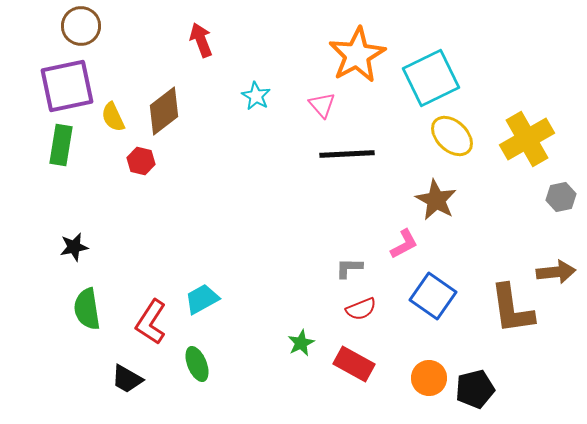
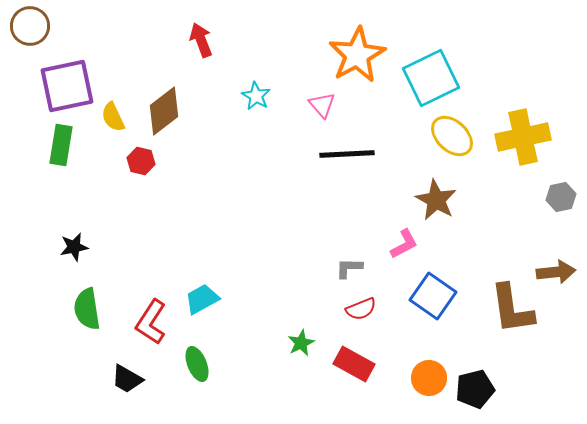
brown circle: moved 51 px left
yellow cross: moved 4 px left, 2 px up; rotated 18 degrees clockwise
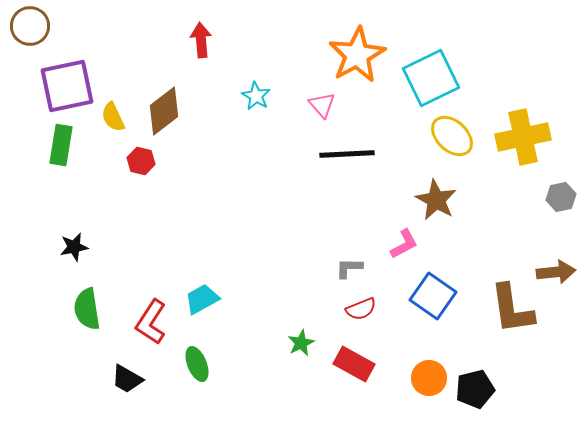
red arrow: rotated 16 degrees clockwise
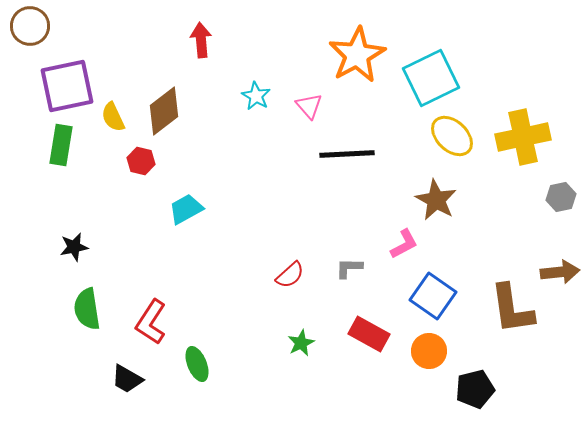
pink triangle: moved 13 px left, 1 px down
brown arrow: moved 4 px right
cyan trapezoid: moved 16 px left, 90 px up
red semicircle: moved 71 px left, 34 px up; rotated 20 degrees counterclockwise
red rectangle: moved 15 px right, 30 px up
orange circle: moved 27 px up
